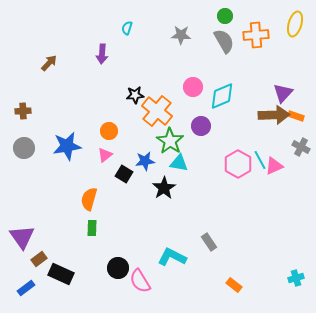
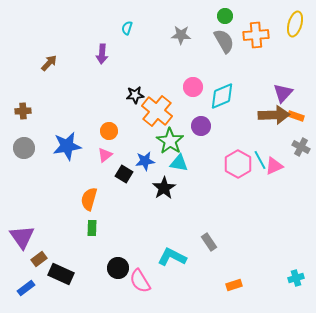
orange rectangle at (234, 285): rotated 56 degrees counterclockwise
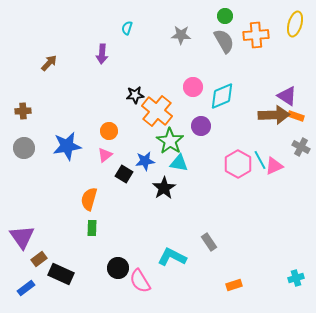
purple triangle at (283, 93): moved 4 px right, 3 px down; rotated 40 degrees counterclockwise
